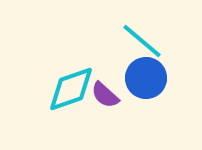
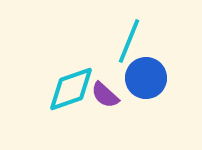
cyan line: moved 13 px left; rotated 72 degrees clockwise
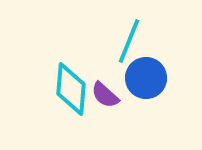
cyan diamond: rotated 66 degrees counterclockwise
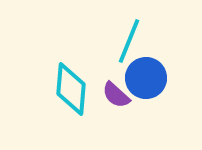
purple semicircle: moved 11 px right
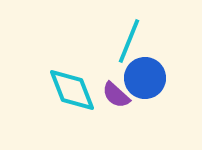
blue circle: moved 1 px left
cyan diamond: moved 1 px right, 1 px down; rotated 26 degrees counterclockwise
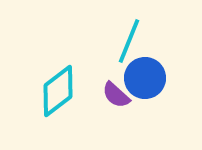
cyan diamond: moved 14 px left, 1 px down; rotated 74 degrees clockwise
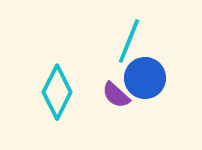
cyan diamond: moved 1 px left, 1 px down; rotated 26 degrees counterclockwise
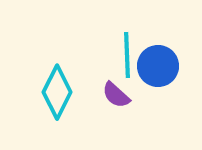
cyan line: moved 2 px left, 14 px down; rotated 24 degrees counterclockwise
blue circle: moved 13 px right, 12 px up
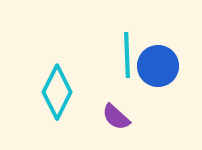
purple semicircle: moved 22 px down
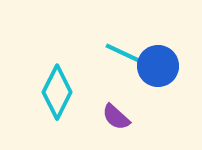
cyan line: rotated 63 degrees counterclockwise
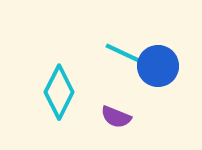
cyan diamond: moved 2 px right
purple semicircle: rotated 20 degrees counterclockwise
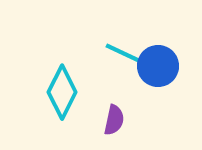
cyan diamond: moved 3 px right
purple semicircle: moved 2 px left, 3 px down; rotated 100 degrees counterclockwise
